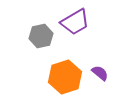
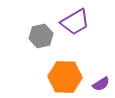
purple semicircle: moved 1 px right, 11 px down; rotated 108 degrees clockwise
orange hexagon: rotated 20 degrees clockwise
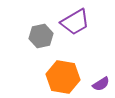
orange hexagon: moved 2 px left; rotated 8 degrees clockwise
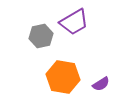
purple trapezoid: moved 1 px left
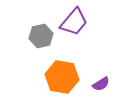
purple trapezoid: rotated 20 degrees counterclockwise
orange hexagon: moved 1 px left
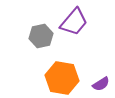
orange hexagon: moved 1 px down
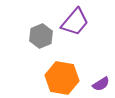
purple trapezoid: moved 1 px right
gray hexagon: rotated 10 degrees counterclockwise
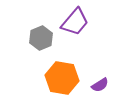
gray hexagon: moved 2 px down
purple semicircle: moved 1 px left, 1 px down
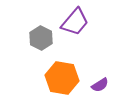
gray hexagon: rotated 10 degrees counterclockwise
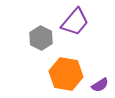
orange hexagon: moved 4 px right, 4 px up
